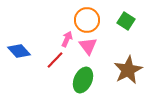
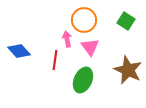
orange circle: moved 3 px left
pink arrow: rotated 35 degrees counterclockwise
pink triangle: moved 2 px right, 1 px down
red line: rotated 36 degrees counterclockwise
brown star: rotated 20 degrees counterclockwise
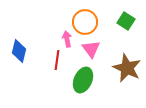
orange circle: moved 1 px right, 2 px down
pink triangle: moved 1 px right, 2 px down
blue diamond: rotated 55 degrees clockwise
red line: moved 2 px right
brown star: moved 1 px left, 2 px up
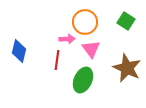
pink arrow: rotated 98 degrees clockwise
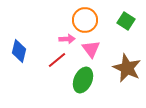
orange circle: moved 2 px up
red line: rotated 42 degrees clockwise
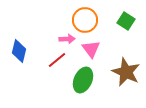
brown star: moved 1 px left, 4 px down
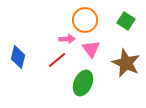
blue diamond: moved 1 px left, 6 px down
brown star: moved 9 px up
green ellipse: moved 3 px down
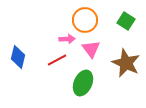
red line: rotated 12 degrees clockwise
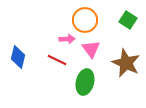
green square: moved 2 px right, 1 px up
red line: rotated 54 degrees clockwise
green ellipse: moved 2 px right, 1 px up; rotated 10 degrees counterclockwise
